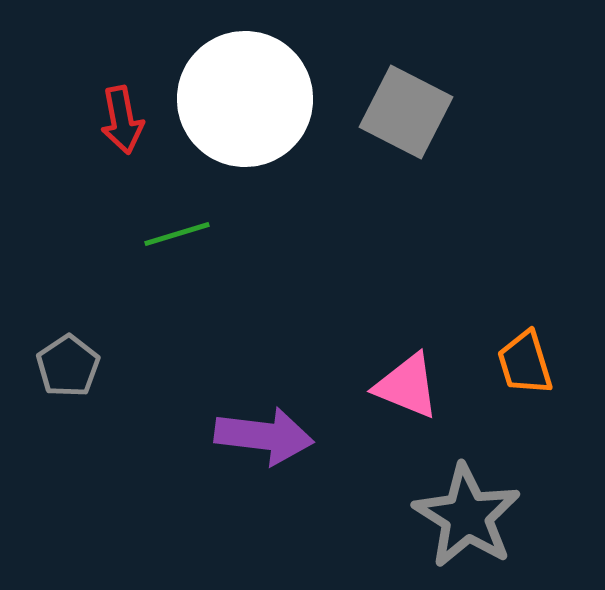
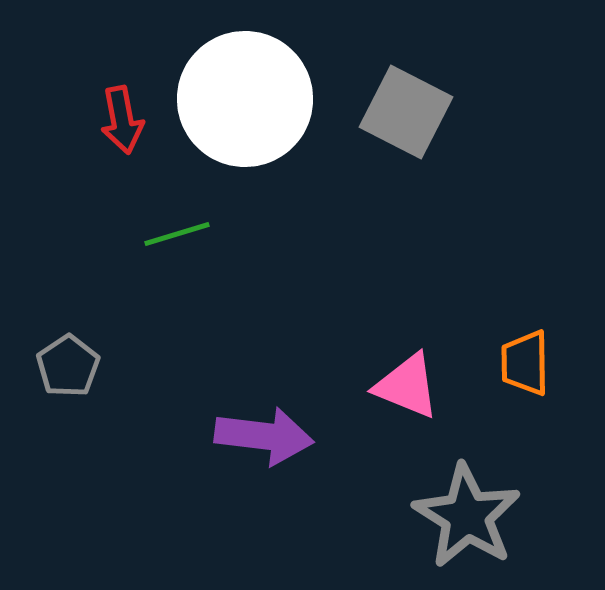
orange trapezoid: rotated 16 degrees clockwise
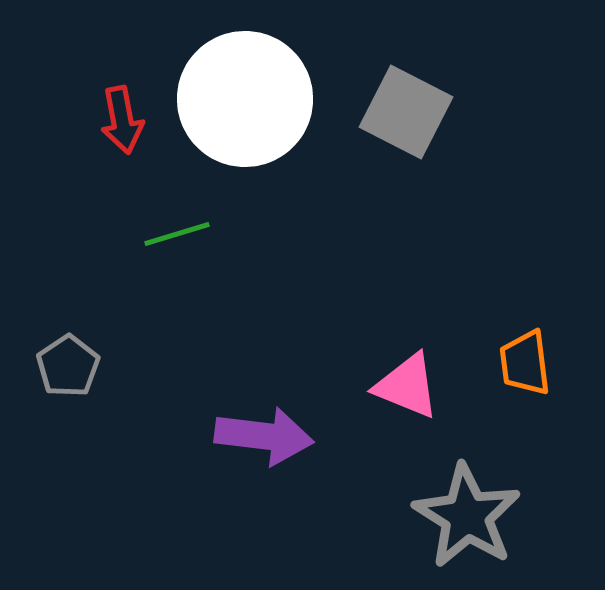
orange trapezoid: rotated 6 degrees counterclockwise
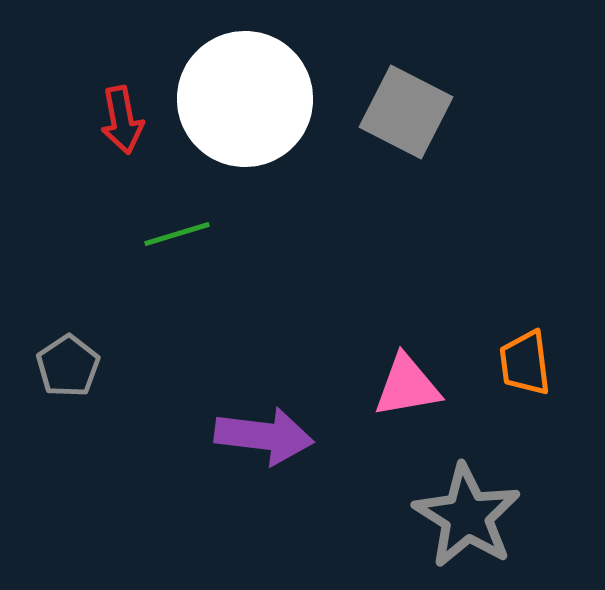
pink triangle: rotated 32 degrees counterclockwise
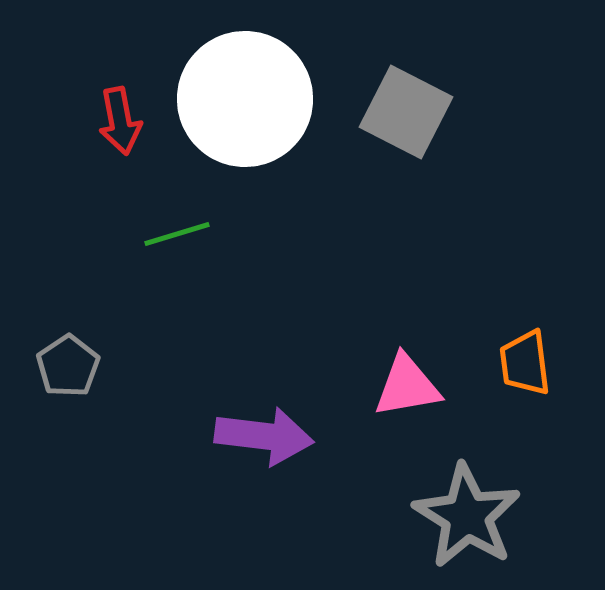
red arrow: moved 2 px left, 1 px down
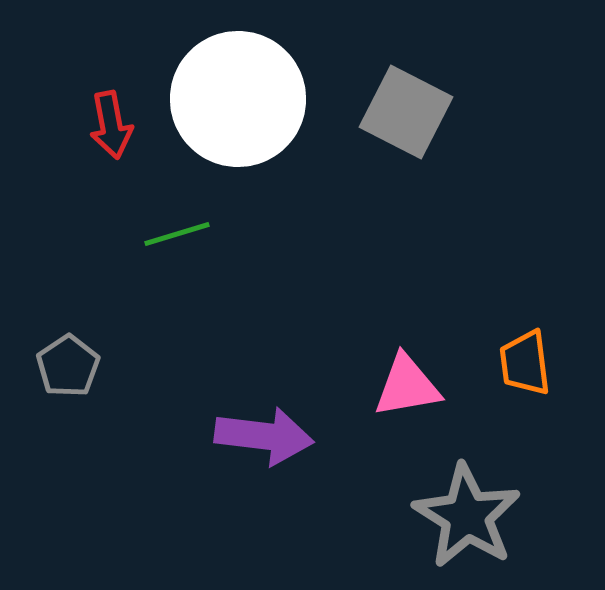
white circle: moved 7 px left
red arrow: moved 9 px left, 4 px down
